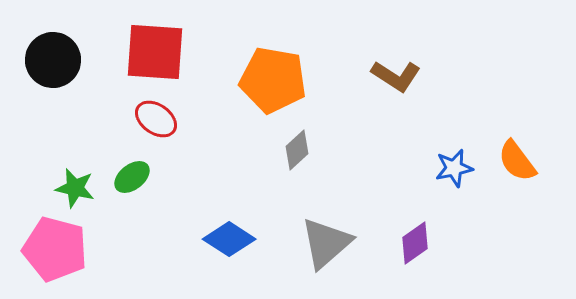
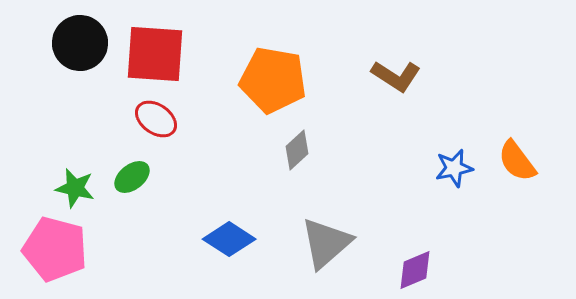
red square: moved 2 px down
black circle: moved 27 px right, 17 px up
purple diamond: moved 27 px down; rotated 12 degrees clockwise
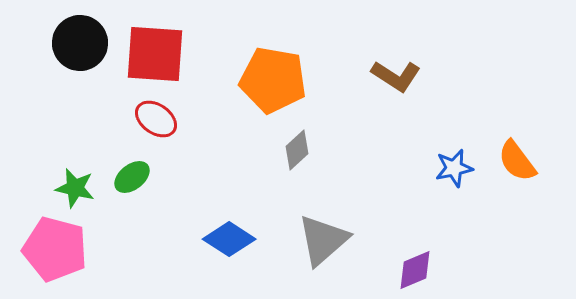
gray triangle: moved 3 px left, 3 px up
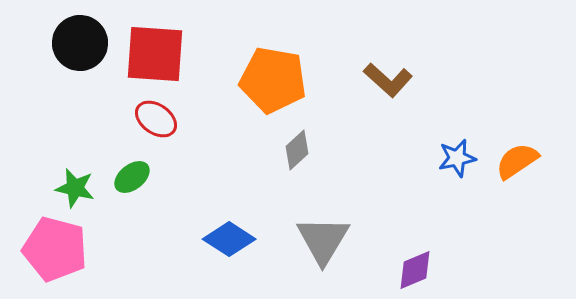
brown L-shape: moved 8 px left, 4 px down; rotated 9 degrees clockwise
orange semicircle: rotated 93 degrees clockwise
blue star: moved 3 px right, 10 px up
gray triangle: rotated 18 degrees counterclockwise
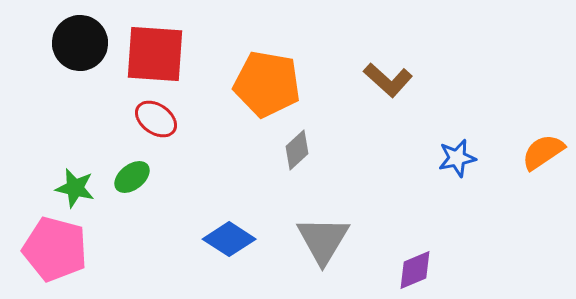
orange pentagon: moved 6 px left, 4 px down
orange semicircle: moved 26 px right, 9 px up
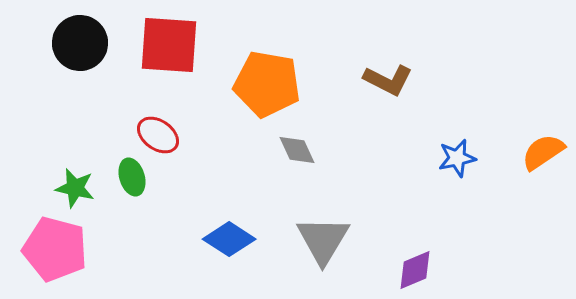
red square: moved 14 px right, 9 px up
brown L-shape: rotated 15 degrees counterclockwise
red ellipse: moved 2 px right, 16 px down
gray diamond: rotated 72 degrees counterclockwise
green ellipse: rotated 69 degrees counterclockwise
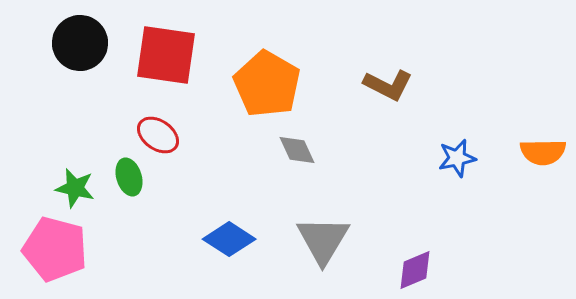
red square: moved 3 px left, 10 px down; rotated 4 degrees clockwise
brown L-shape: moved 5 px down
orange pentagon: rotated 20 degrees clockwise
orange semicircle: rotated 147 degrees counterclockwise
green ellipse: moved 3 px left
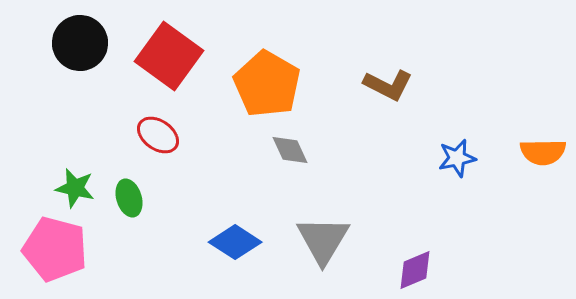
red square: moved 3 px right, 1 px down; rotated 28 degrees clockwise
gray diamond: moved 7 px left
green ellipse: moved 21 px down
blue diamond: moved 6 px right, 3 px down
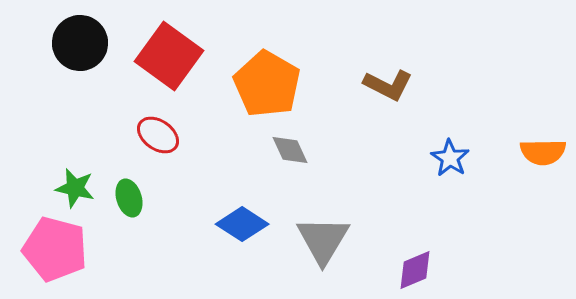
blue star: moved 7 px left; rotated 27 degrees counterclockwise
blue diamond: moved 7 px right, 18 px up
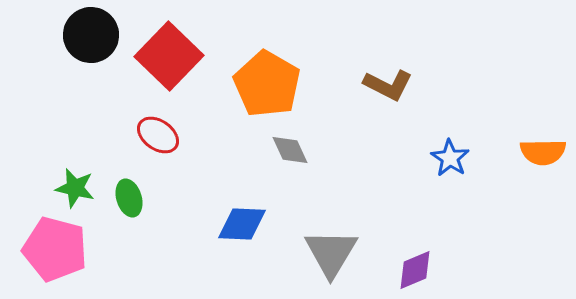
black circle: moved 11 px right, 8 px up
red square: rotated 8 degrees clockwise
blue diamond: rotated 30 degrees counterclockwise
gray triangle: moved 8 px right, 13 px down
